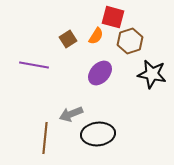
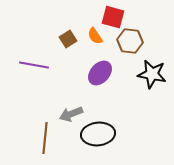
orange semicircle: moved 1 px left; rotated 114 degrees clockwise
brown hexagon: rotated 25 degrees clockwise
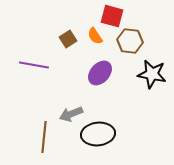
red square: moved 1 px left, 1 px up
brown line: moved 1 px left, 1 px up
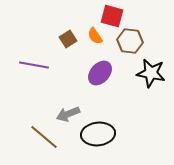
black star: moved 1 px left, 1 px up
gray arrow: moved 3 px left
brown line: rotated 56 degrees counterclockwise
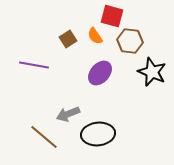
black star: moved 1 px right, 1 px up; rotated 12 degrees clockwise
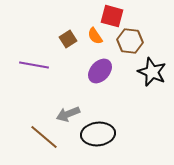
purple ellipse: moved 2 px up
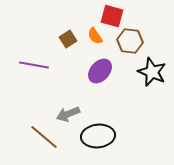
black ellipse: moved 2 px down
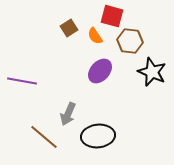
brown square: moved 1 px right, 11 px up
purple line: moved 12 px left, 16 px down
gray arrow: rotated 45 degrees counterclockwise
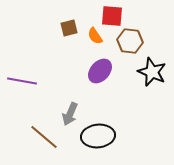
red square: rotated 10 degrees counterclockwise
brown square: rotated 18 degrees clockwise
gray arrow: moved 2 px right
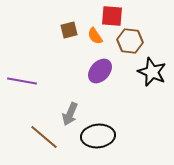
brown square: moved 2 px down
